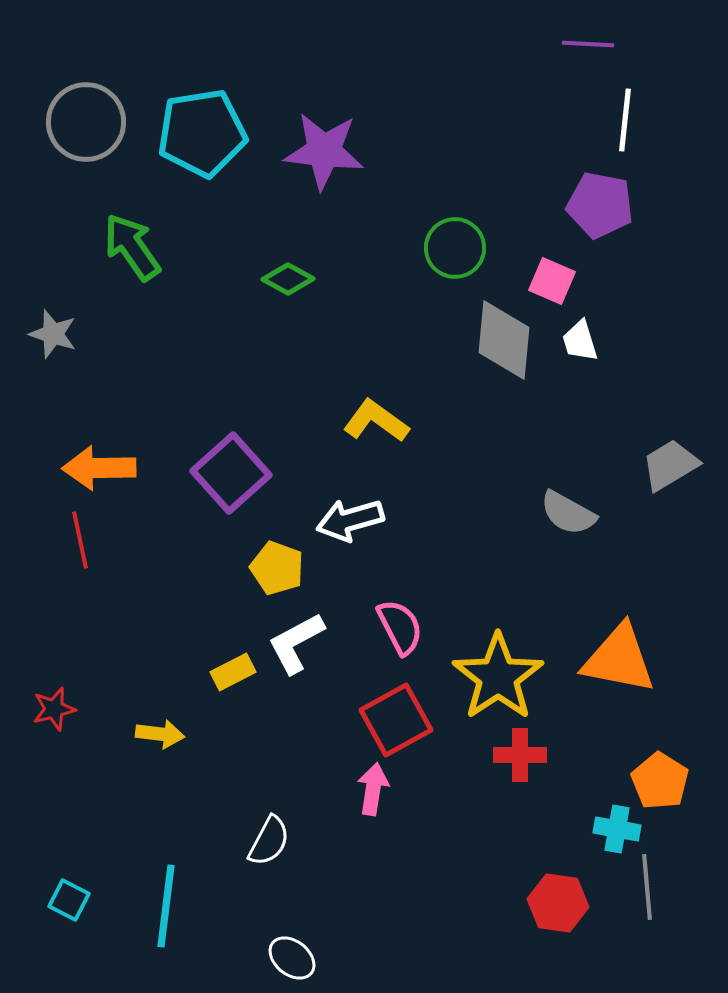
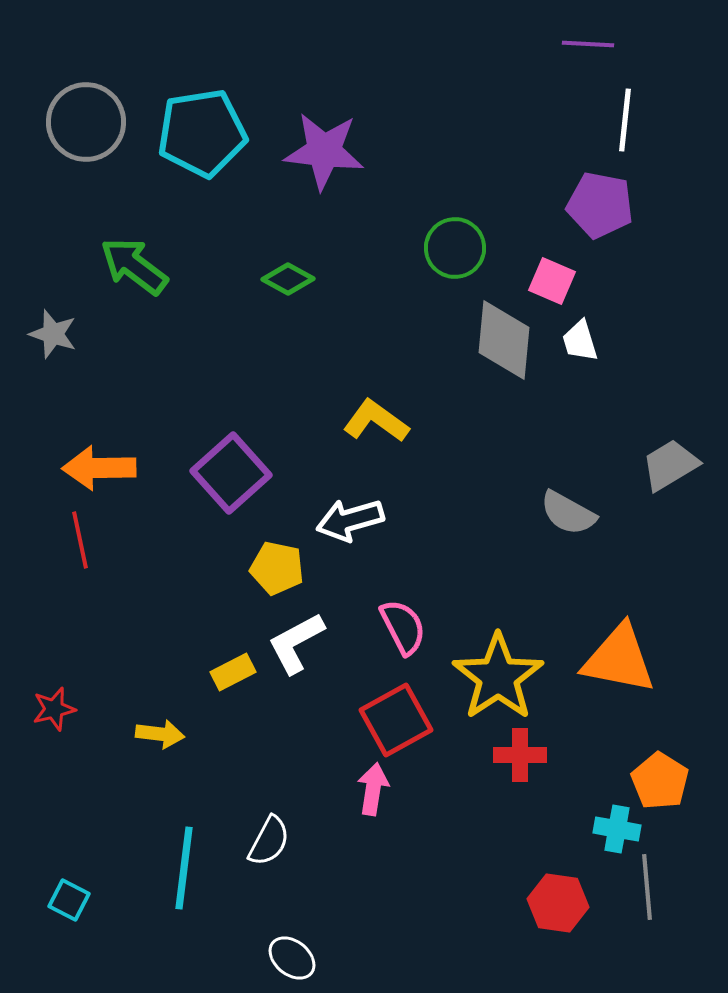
green arrow: moved 2 px right, 19 px down; rotated 18 degrees counterclockwise
yellow pentagon: rotated 8 degrees counterclockwise
pink semicircle: moved 3 px right
cyan line: moved 18 px right, 38 px up
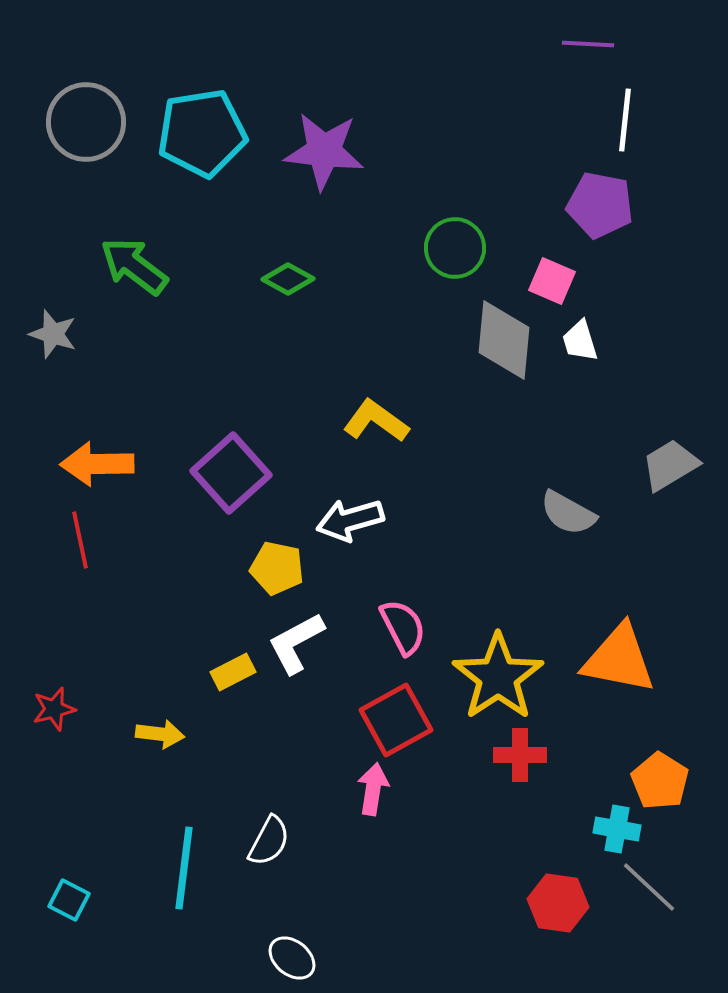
orange arrow: moved 2 px left, 4 px up
gray line: moved 2 px right; rotated 42 degrees counterclockwise
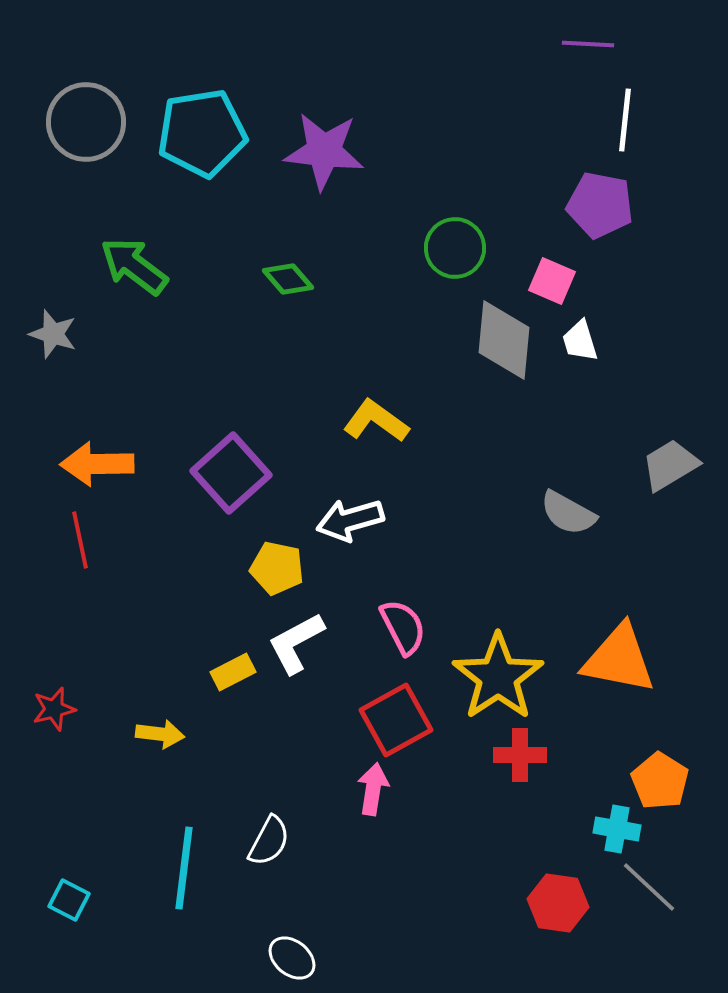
green diamond: rotated 21 degrees clockwise
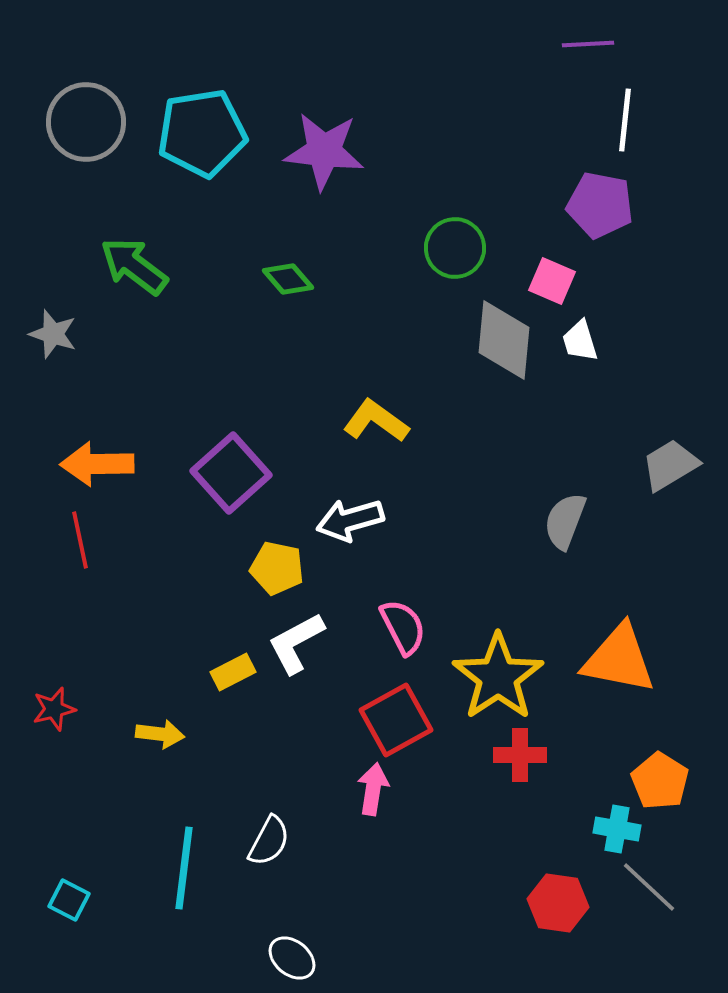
purple line: rotated 6 degrees counterclockwise
gray semicircle: moved 3 px left, 8 px down; rotated 82 degrees clockwise
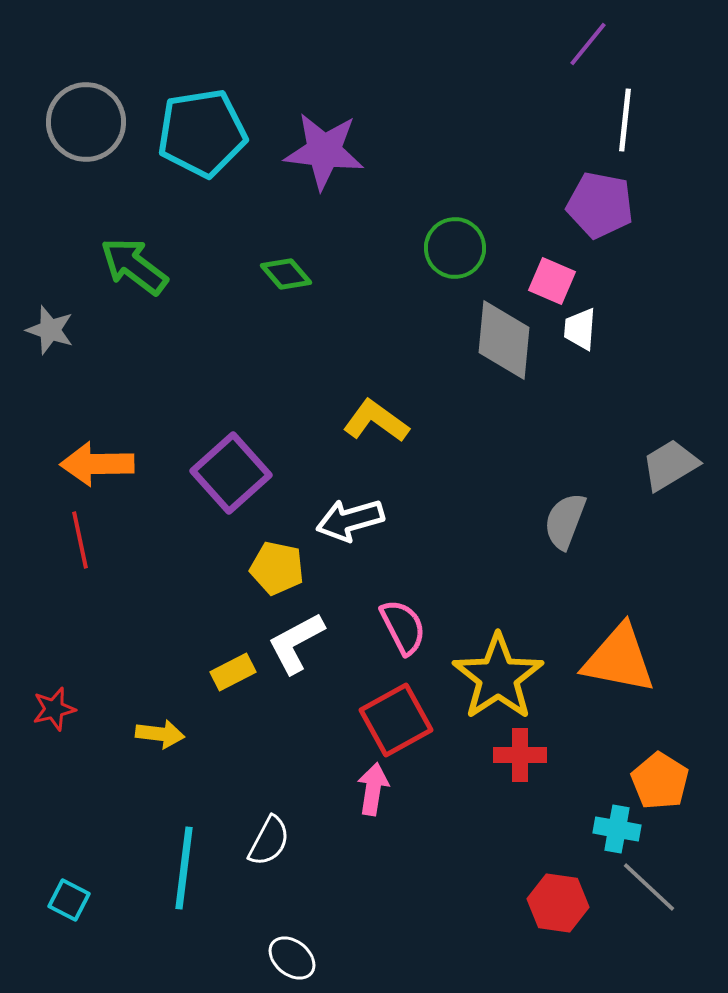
purple line: rotated 48 degrees counterclockwise
green diamond: moved 2 px left, 5 px up
gray star: moved 3 px left, 4 px up
white trapezoid: moved 12 px up; rotated 21 degrees clockwise
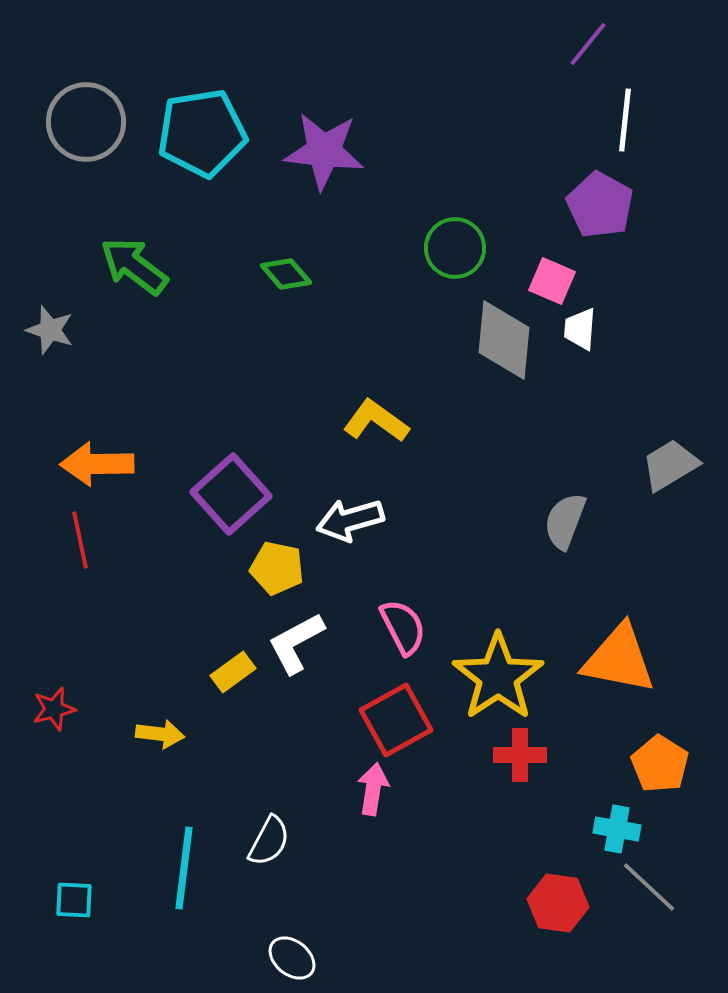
purple pentagon: rotated 18 degrees clockwise
purple square: moved 21 px down
yellow rectangle: rotated 9 degrees counterclockwise
orange pentagon: moved 17 px up
cyan square: moved 5 px right; rotated 24 degrees counterclockwise
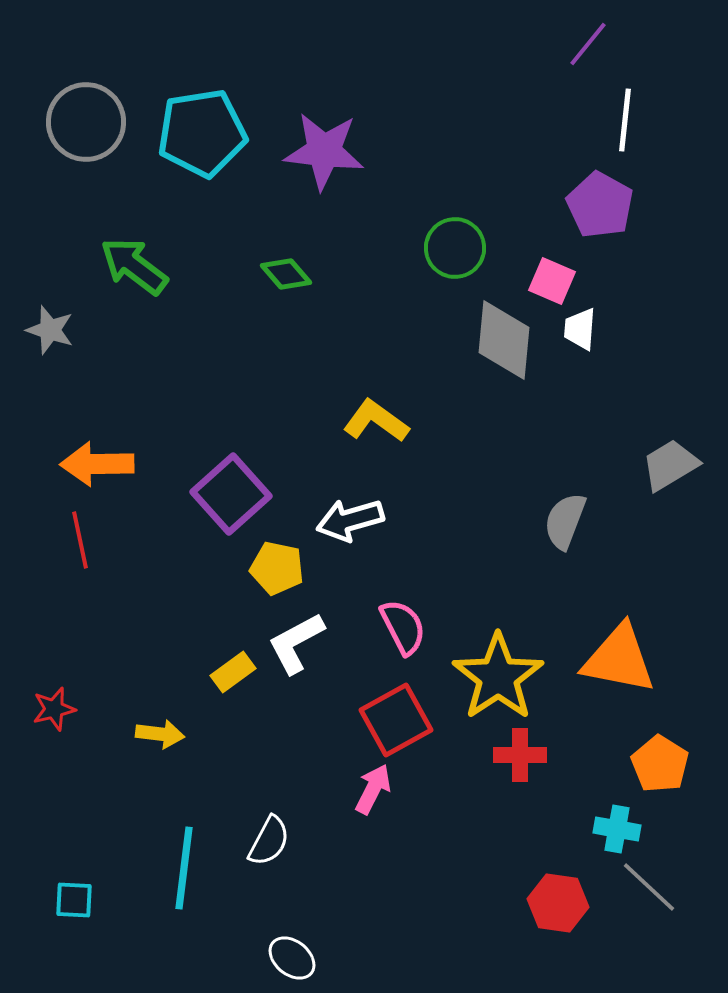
pink arrow: rotated 18 degrees clockwise
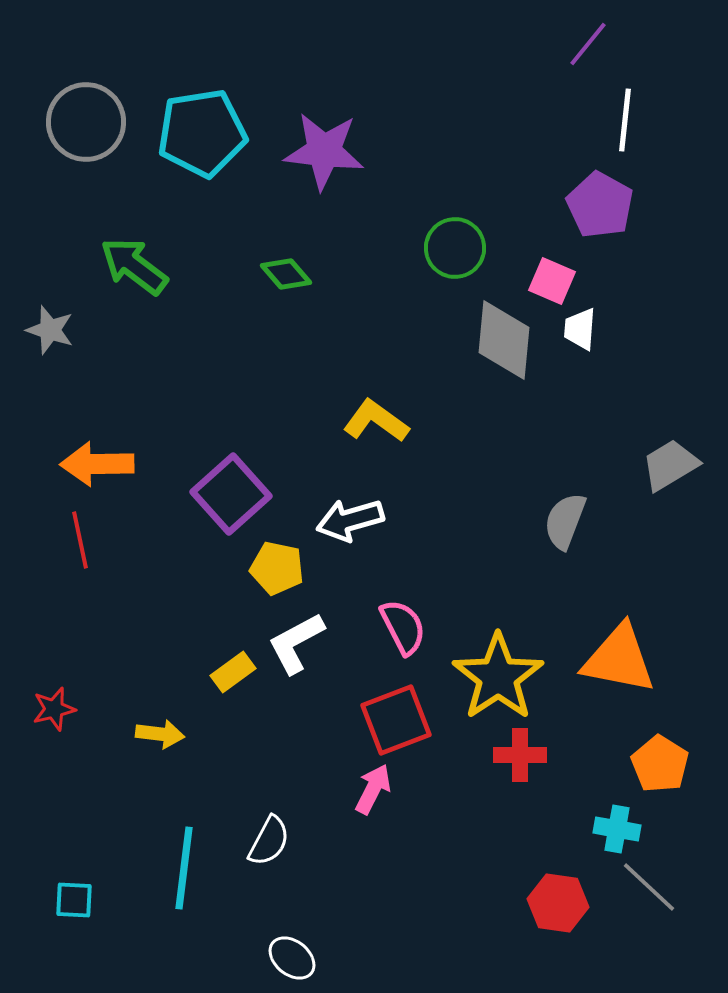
red square: rotated 8 degrees clockwise
